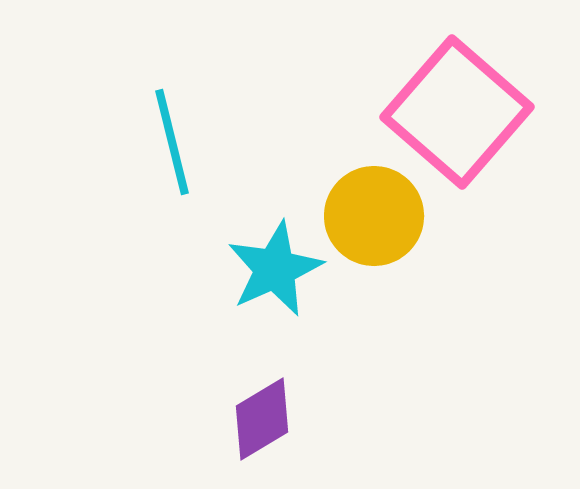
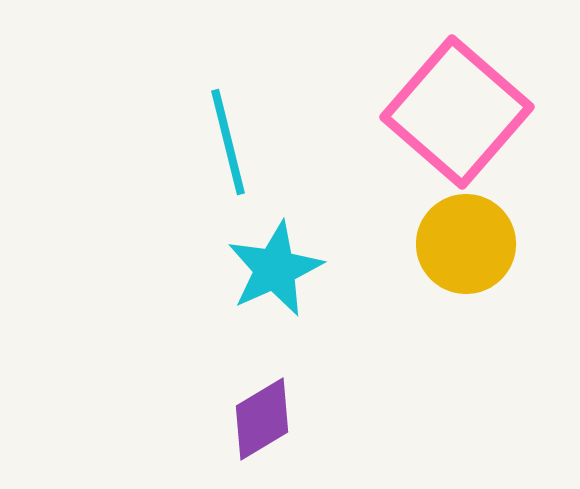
cyan line: moved 56 px right
yellow circle: moved 92 px right, 28 px down
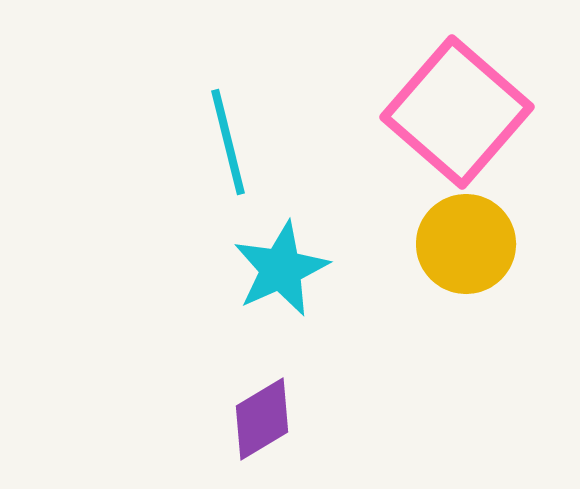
cyan star: moved 6 px right
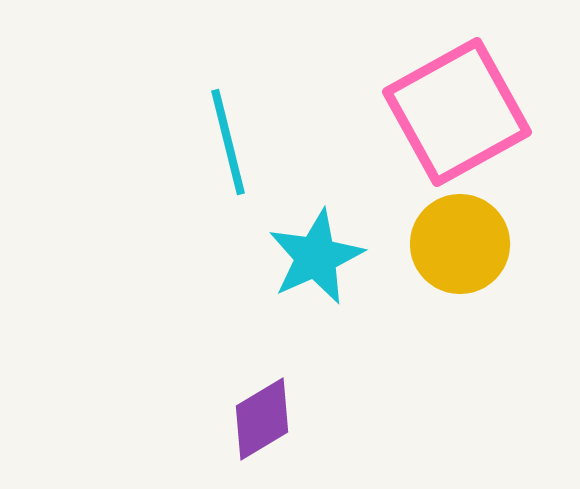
pink square: rotated 20 degrees clockwise
yellow circle: moved 6 px left
cyan star: moved 35 px right, 12 px up
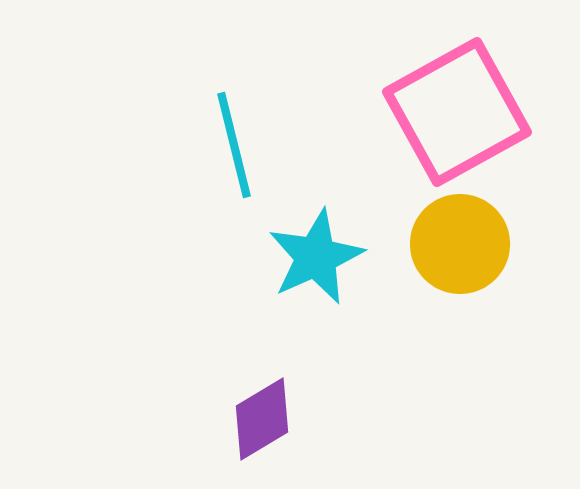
cyan line: moved 6 px right, 3 px down
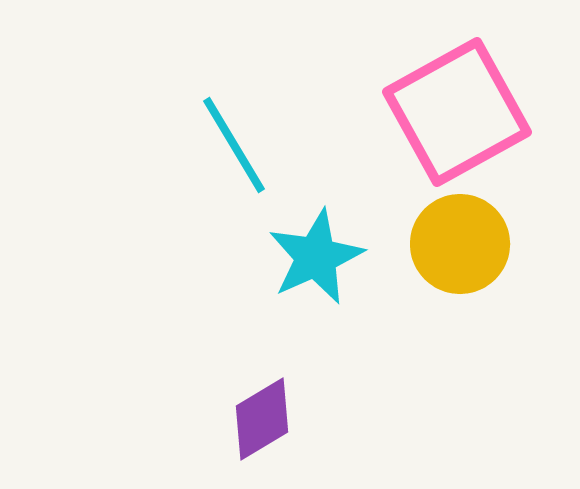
cyan line: rotated 17 degrees counterclockwise
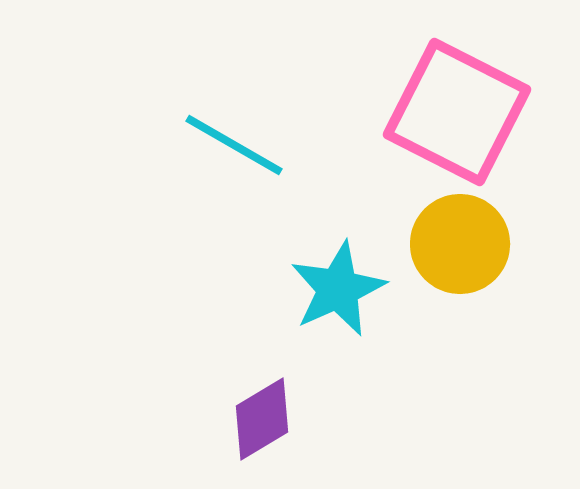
pink square: rotated 34 degrees counterclockwise
cyan line: rotated 29 degrees counterclockwise
cyan star: moved 22 px right, 32 px down
